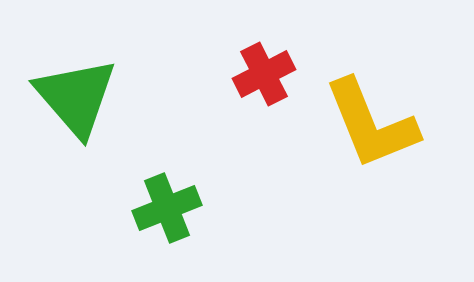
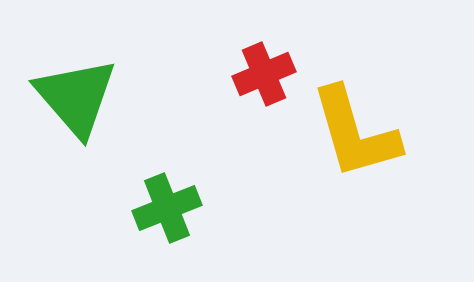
red cross: rotated 4 degrees clockwise
yellow L-shape: moved 16 px left, 9 px down; rotated 6 degrees clockwise
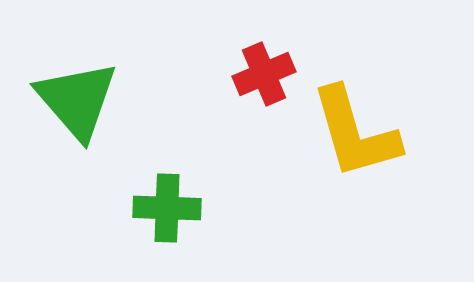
green triangle: moved 1 px right, 3 px down
green cross: rotated 24 degrees clockwise
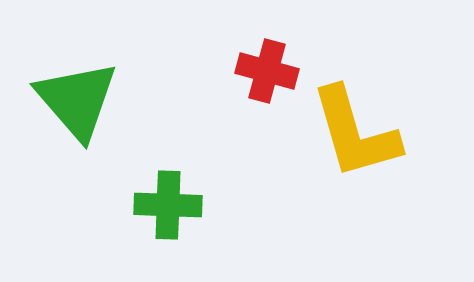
red cross: moved 3 px right, 3 px up; rotated 38 degrees clockwise
green cross: moved 1 px right, 3 px up
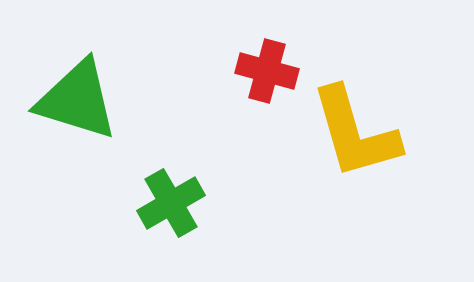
green triangle: rotated 32 degrees counterclockwise
green cross: moved 3 px right, 2 px up; rotated 32 degrees counterclockwise
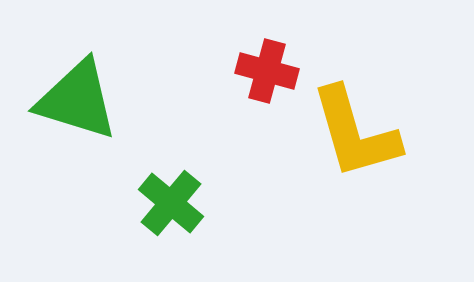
green cross: rotated 20 degrees counterclockwise
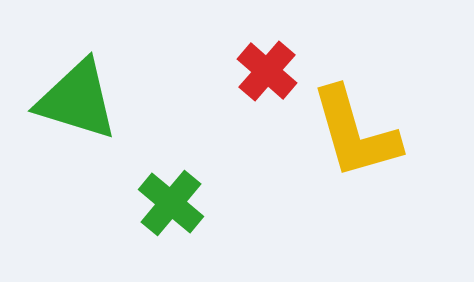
red cross: rotated 26 degrees clockwise
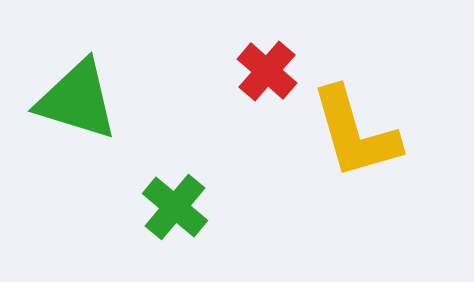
green cross: moved 4 px right, 4 px down
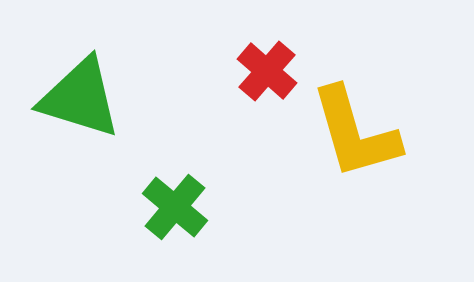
green triangle: moved 3 px right, 2 px up
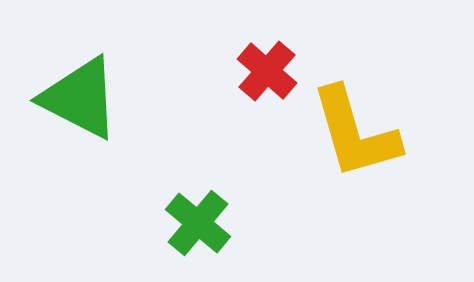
green triangle: rotated 10 degrees clockwise
green cross: moved 23 px right, 16 px down
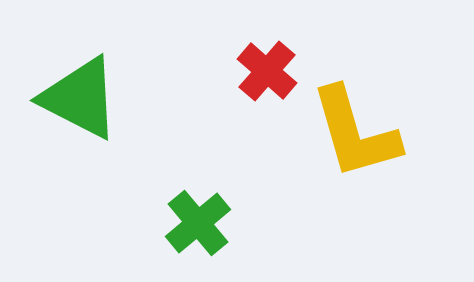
green cross: rotated 10 degrees clockwise
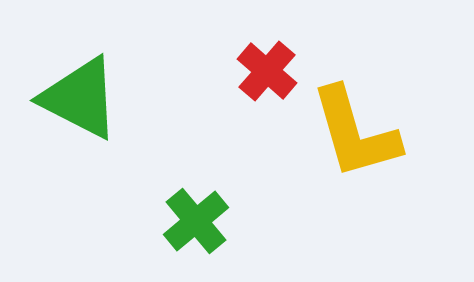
green cross: moved 2 px left, 2 px up
